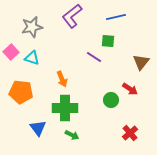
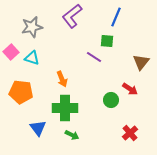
blue line: rotated 54 degrees counterclockwise
green square: moved 1 px left
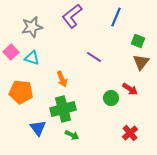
green square: moved 31 px right; rotated 16 degrees clockwise
green circle: moved 2 px up
green cross: moved 2 px left, 1 px down; rotated 15 degrees counterclockwise
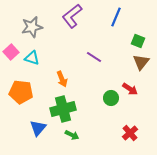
blue triangle: rotated 18 degrees clockwise
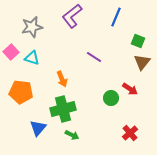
brown triangle: moved 1 px right
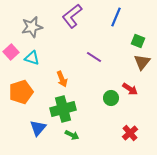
orange pentagon: rotated 25 degrees counterclockwise
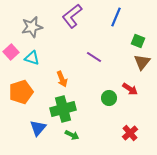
green circle: moved 2 px left
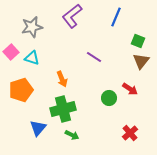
brown triangle: moved 1 px left, 1 px up
orange pentagon: moved 2 px up
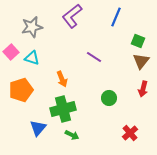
red arrow: moved 13 px right; rotated 70 degrees clockwise
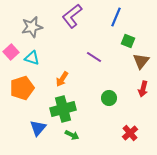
green square: moved 10 px left
orange arrow: rotated 56 degrees clockwise
orange pentagon: moved 1 px right, 2 px up
